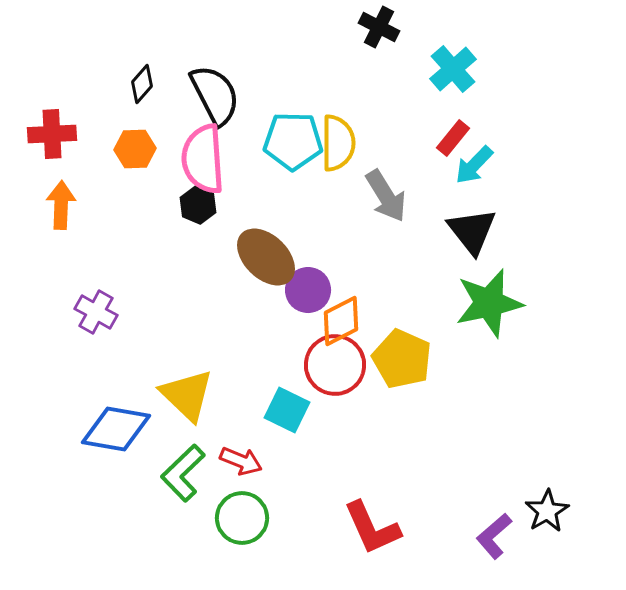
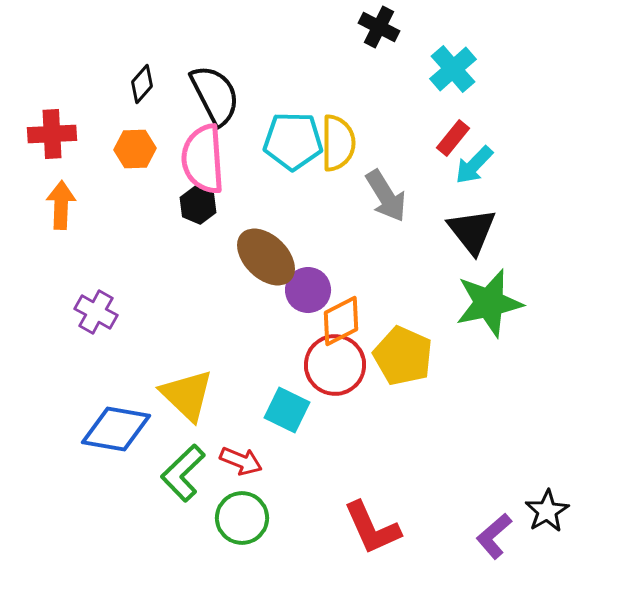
yellow pentagon: moved 1 px right, 3 px up
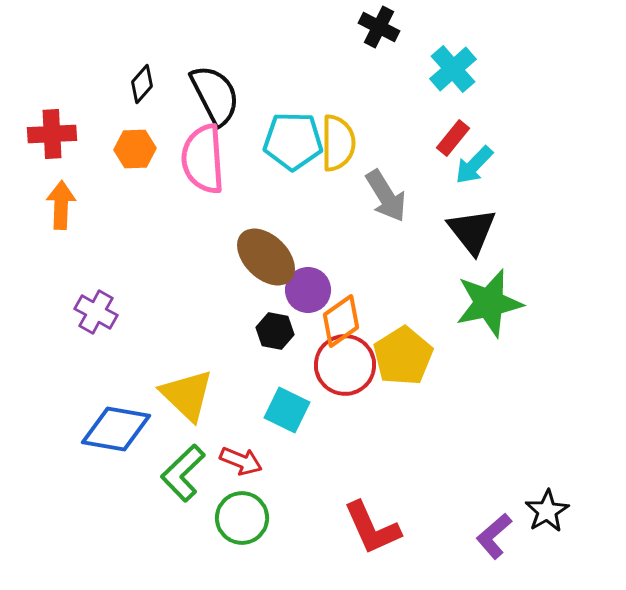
black hexagon: moved 77 px right, 126 px down; rotated 12 degrees counterclockwise
orange diamond: rotated 8 degrees counterclockwise
yellow pentagon: rotated 16 degrees clockwise
red circle: moved 10 px right
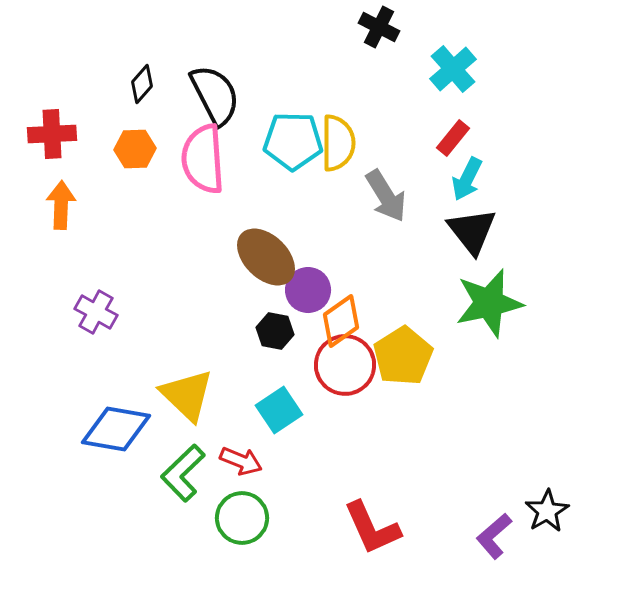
cyan arrow: moved 7 px left, 14 px down; rotated 18 degrees counterclockwise
cyan square: moved 8 px left; rotated 30 degrees clockwise
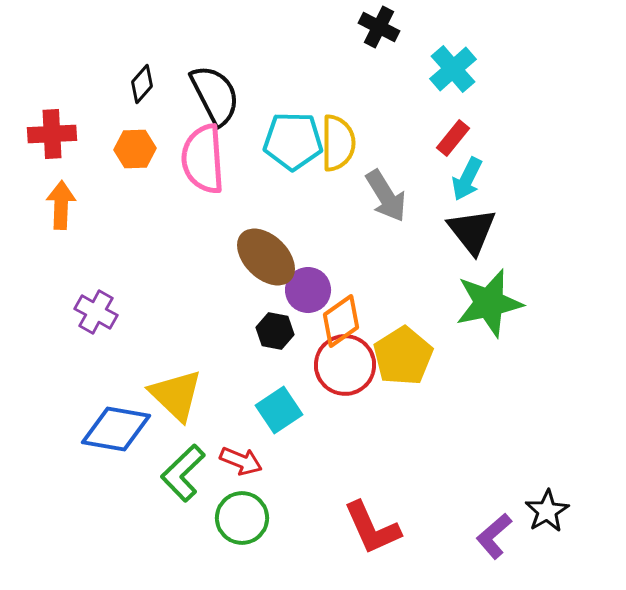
yellow triangle: moved 11 px left
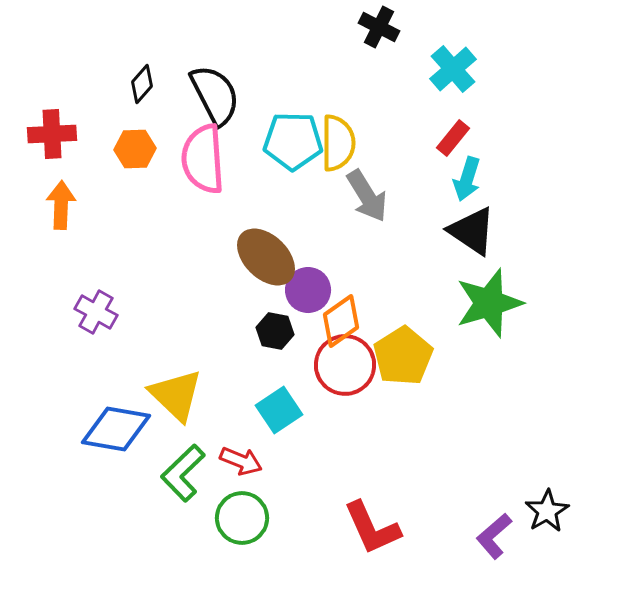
cyan arrow: rotated 9 degrees counterclockwise
gray arrow: moved 19 px left
black triangle: rotated 18 degrees counterclockwise
green star: rotated 4 degrees counterclockwise
